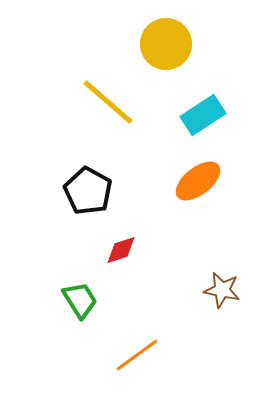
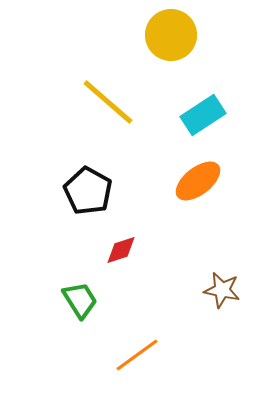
yellow circle: moved 5 px right, 9 px up
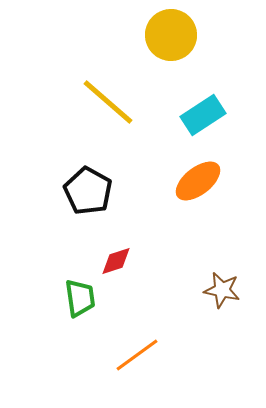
red diamond: moved 5 px left, 11 px down
green trapezoid: moved 2 px up; rotated 24 degrees clockwise
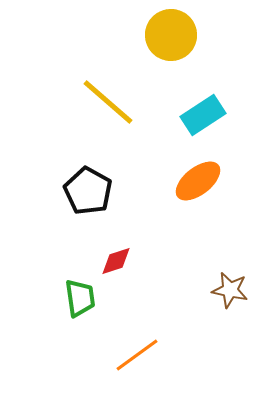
brown star: moved 8 px right
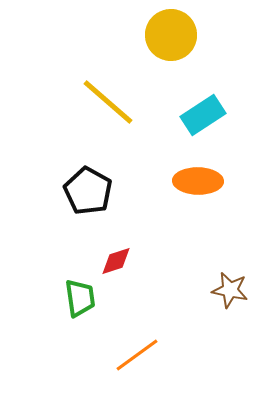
orange ellipse: rotated 39 degrees clockwise
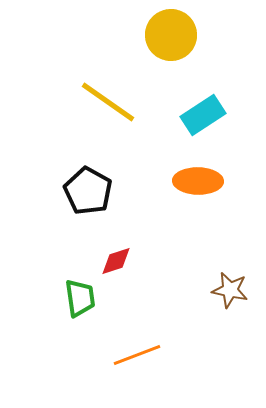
yellow line: rotated 6 degrees counterclockwise
orange line: rotated 15 degrees clockwise
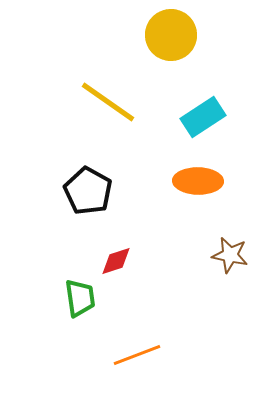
cyan rectangle: moved 2 px down
brown star: moved 35 px up
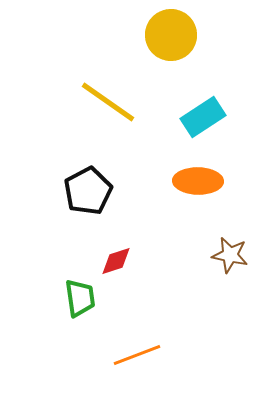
black pentagon: rotated 15 degrees clockwise
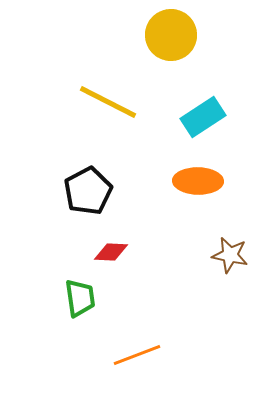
yellow line: rotated 8 degrees counterclockwise
red diamond: moved 5 px left, 9 px up; rotated 20 degrees clockwise
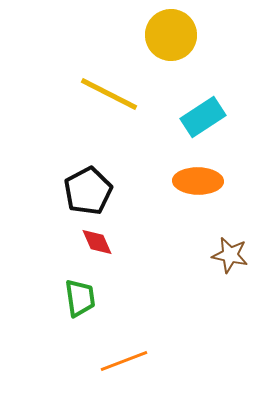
yellow line: moved 1 px right, 8 px up
red diamond: moved 14 px left, 10 px up; rotated 64 degrees clockwise
orange line: moved 13 px left, 6 px down
